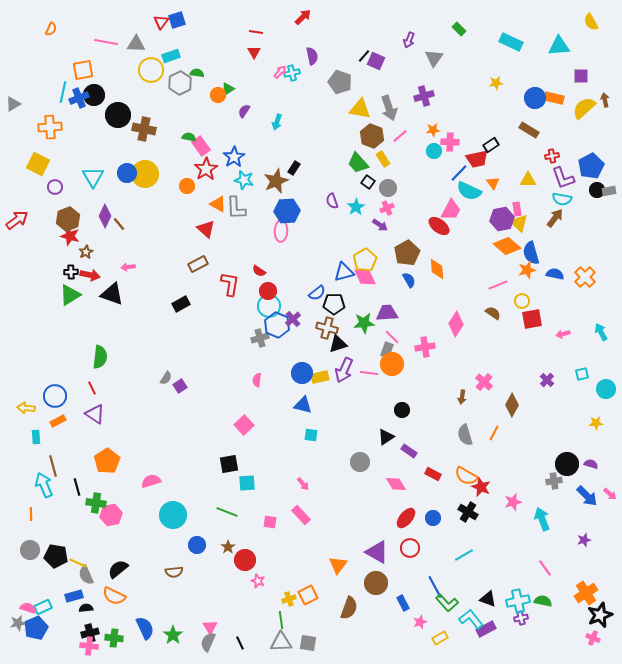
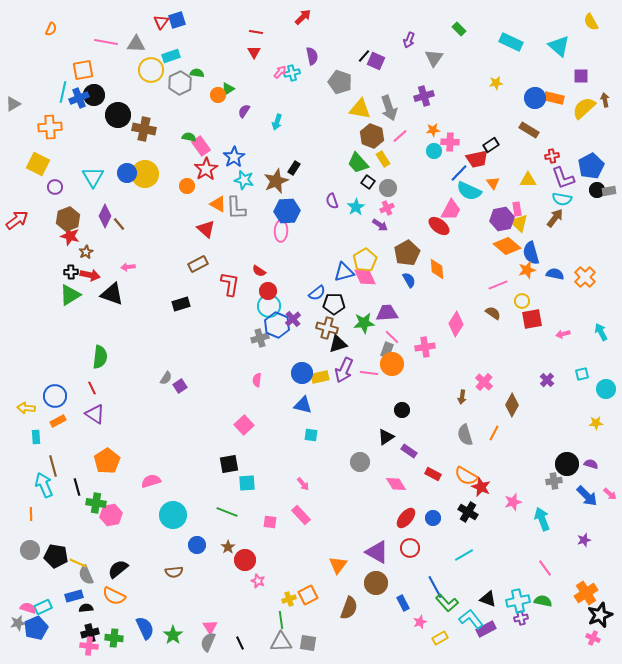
cyan triangle at (559, 46): rotated 45 degrees clockwise
black rectangle at (181, 304): rotated 12 degrees clockwise
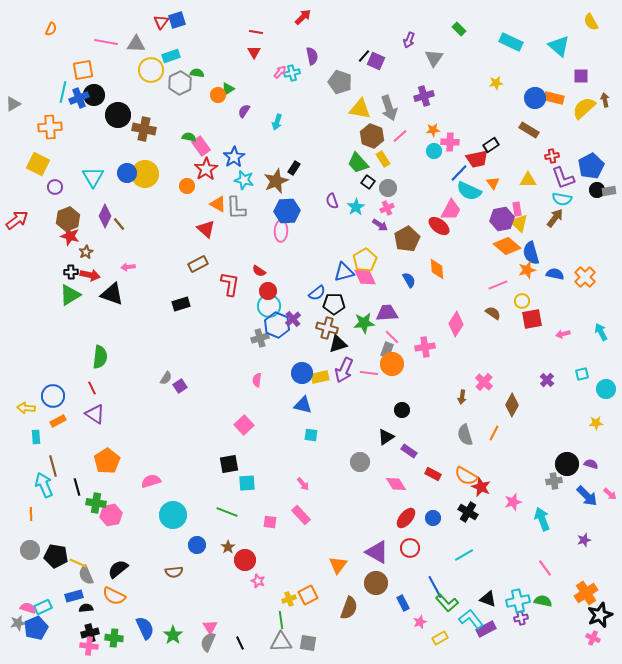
brown pentagon at (407, 253): moved 14 px up
blue circle at (55, 396): moved 2 px left
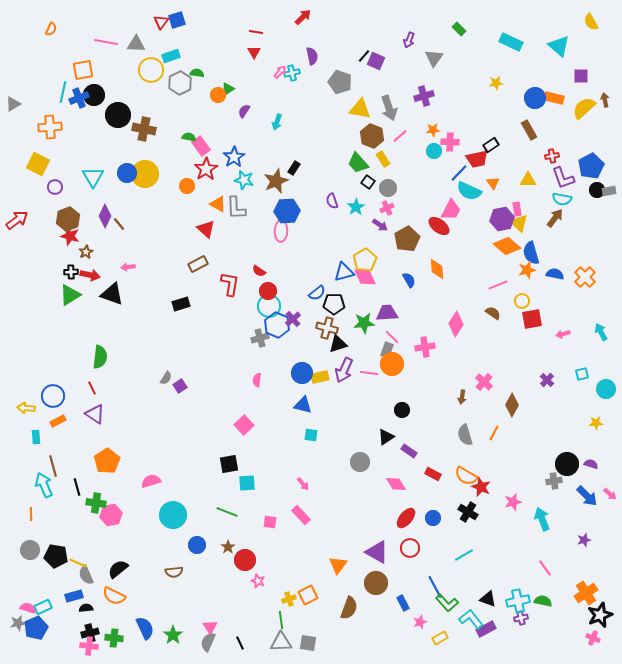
brown rectangle at (529, 130): rotated 30 degrees clockwise
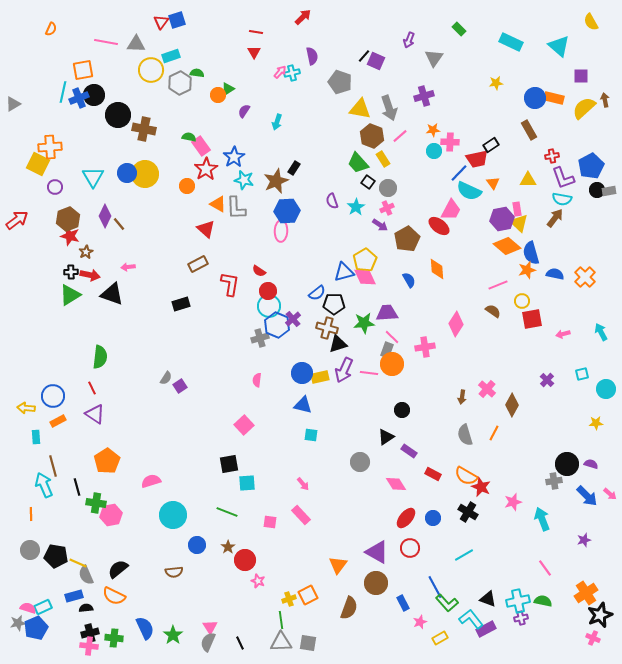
orange cross at (50, 127): moved 20 px down
brown semicircle at (493, 313): moved 2 px up
pink cross at (484, 382): moved 3 px right, 7 px down
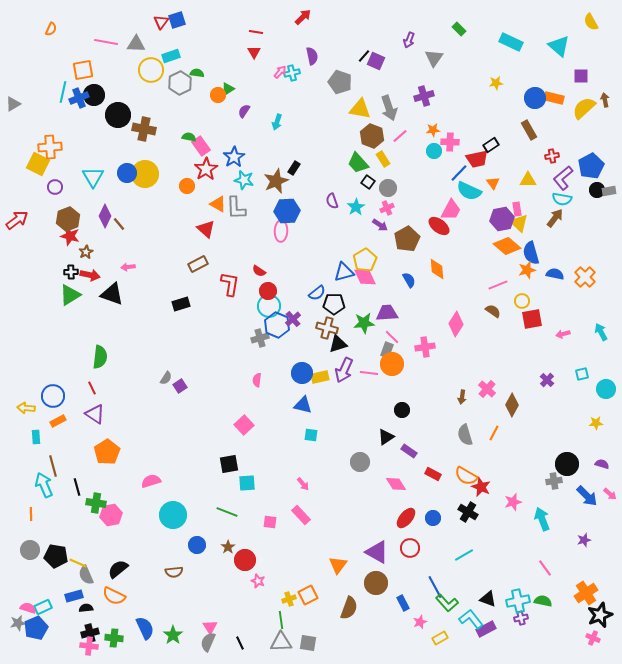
purple L-shape at (563, 178): rotated 70 degrees clockwise
orange pentagon at (107, 461): moved 9 px up
purple semicircle at (591, 464): moved 11 px right
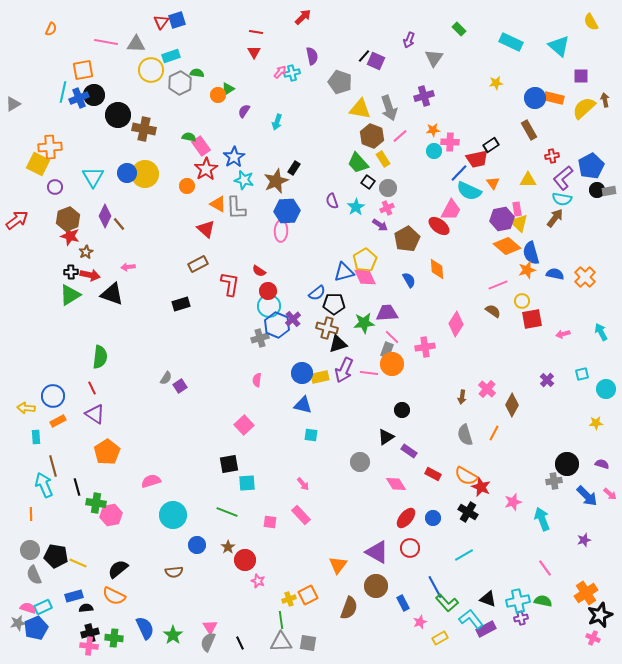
gray semicircle at (86, 575): moved 52 px left
brown circle at (376, 583): moved 3 px down
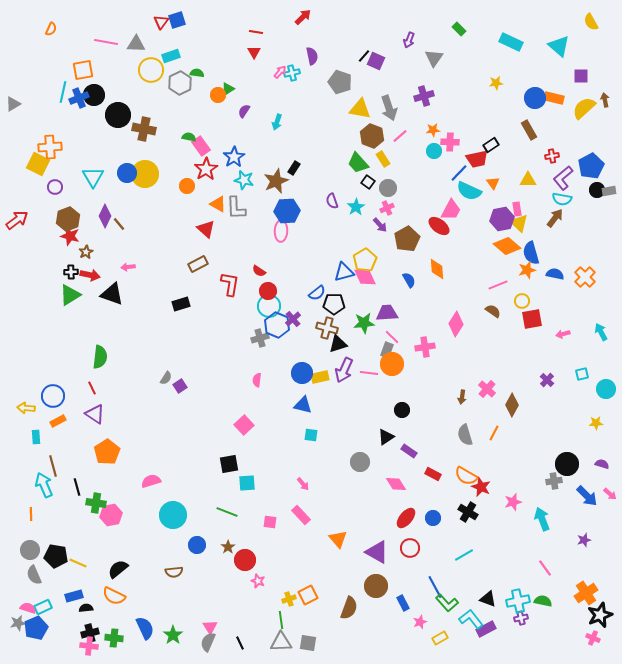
purple arrow at (380, 225): rotated 14 degrees clockwise
orange triangle at (338, 565): moved 26 px up; rotated 18 degrees counterclockwise
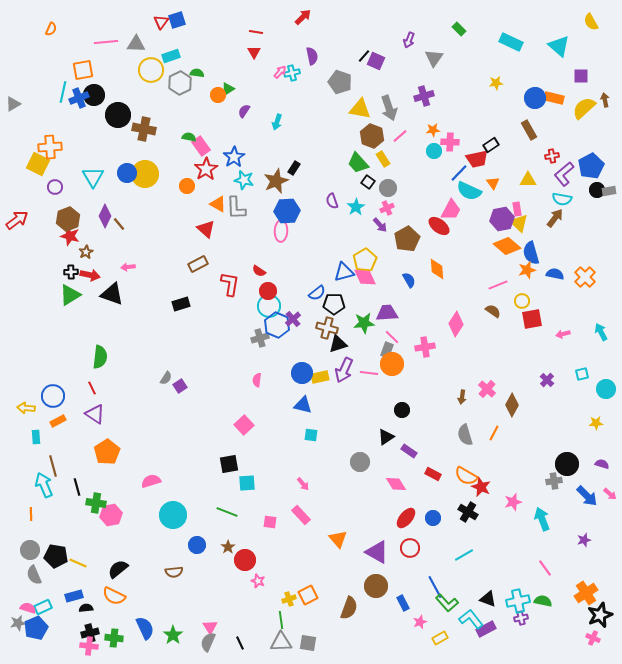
pink line at (106, 42): rotated 15 degrees counterclockwise
purple L-shape at (563, 178): moved 1 px right, 4 px up
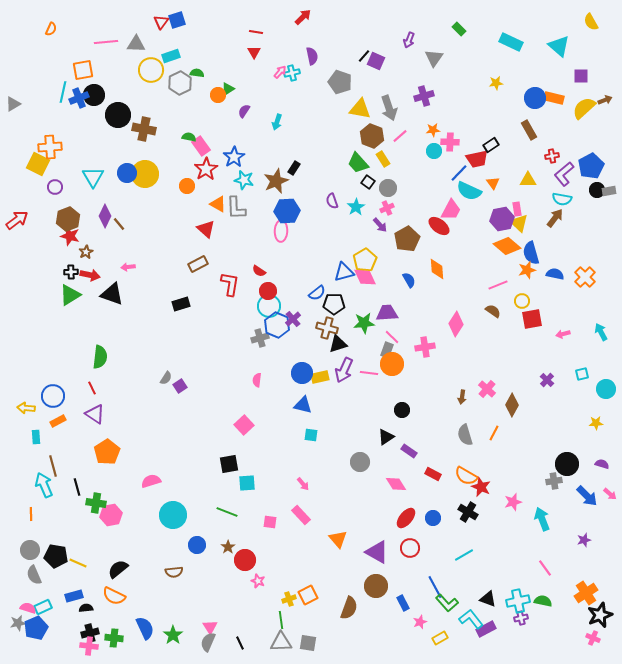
brown arrow at (605, 100): rotated 80 degrees clockwise
